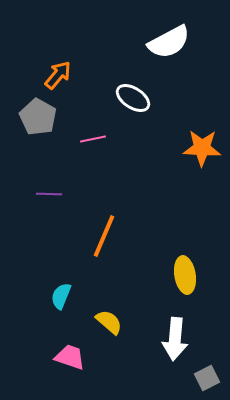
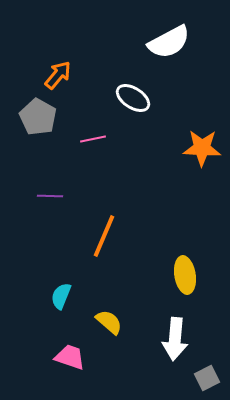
purple line: moved 1 px right, 2 px down
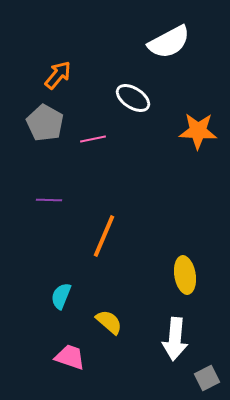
gray pentagon: moved 7 px right, 6 px down
orange star: moved 4 px left, 17 px up
purple line: moved 1 px left, 4 px down
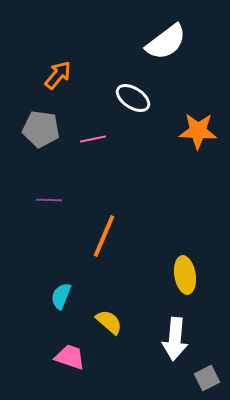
white semicircle: moved 3 px left; rotated 9 degrees counterclockwise
gray pentagon: moved 4 px left, 6 px down; rotated 21 degrees counterclockwise
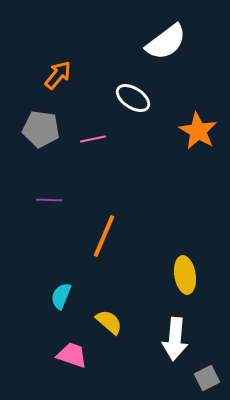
orange star: rotated 27 degrees clockwise
pink trapezoid: moved 2 px right, 2 px up
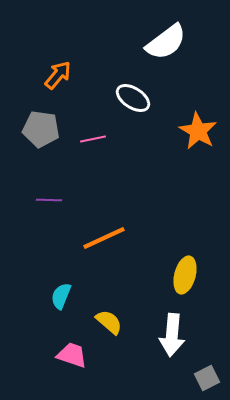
orange line: moved 2 px down; rotated 42 degrees clockwise
yellow ellipse: rotated 24 degrees clockwise
white arrow: moved 3 px left, 4 px up
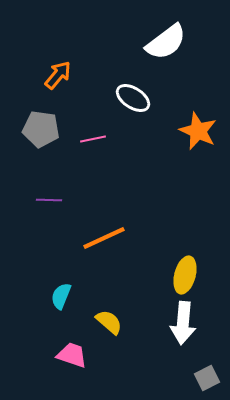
orange star: rotated 6 degrees counterclockwise
white arrow: moved 11 px right, 12 px up
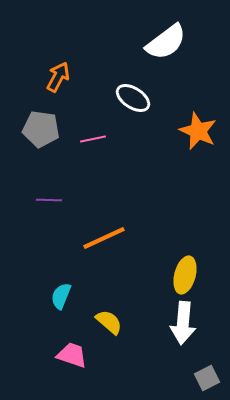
orange arrow: moved 2 px down; rotated 12 degrees counterclockwise
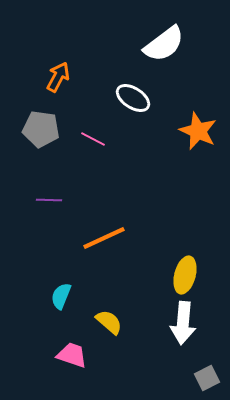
white semicircle: moved 2 px left, 2 px down
pink line: rotated 40 degrees clockwise
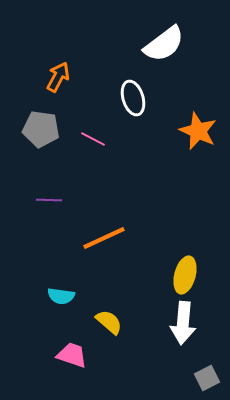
white ellipse: rotated 40 degrees clockwise
cyan semicircle: rotated 104 degrees counterclockwise
